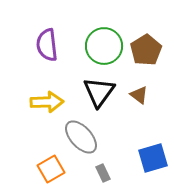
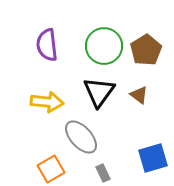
yellow arrow: rotated 8 degrees clockwise
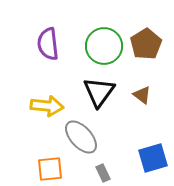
purple semicircle: moved 1 px right, 1 px up
brown pentagon: moved 6 px up
brown triangle: moved 3 px right
yellow arrow: moved 4 px down
orange square: moved 1 px left; rotated 24 degrees clockwise
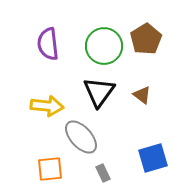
brown pentagon: moved 5 px up
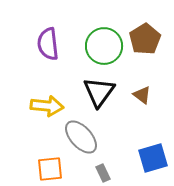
brown pentagon: moved 1 px left
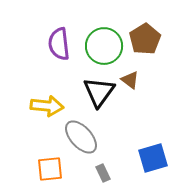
purple semicircle: moved 11 px right
brown triangle: moved 12 px left, 15 px up
